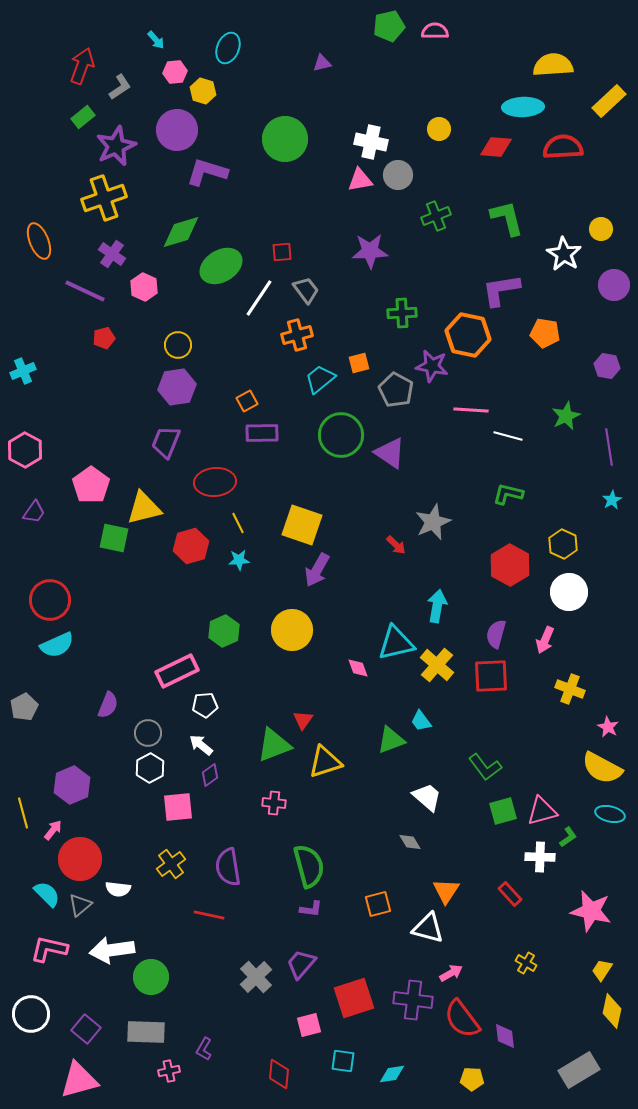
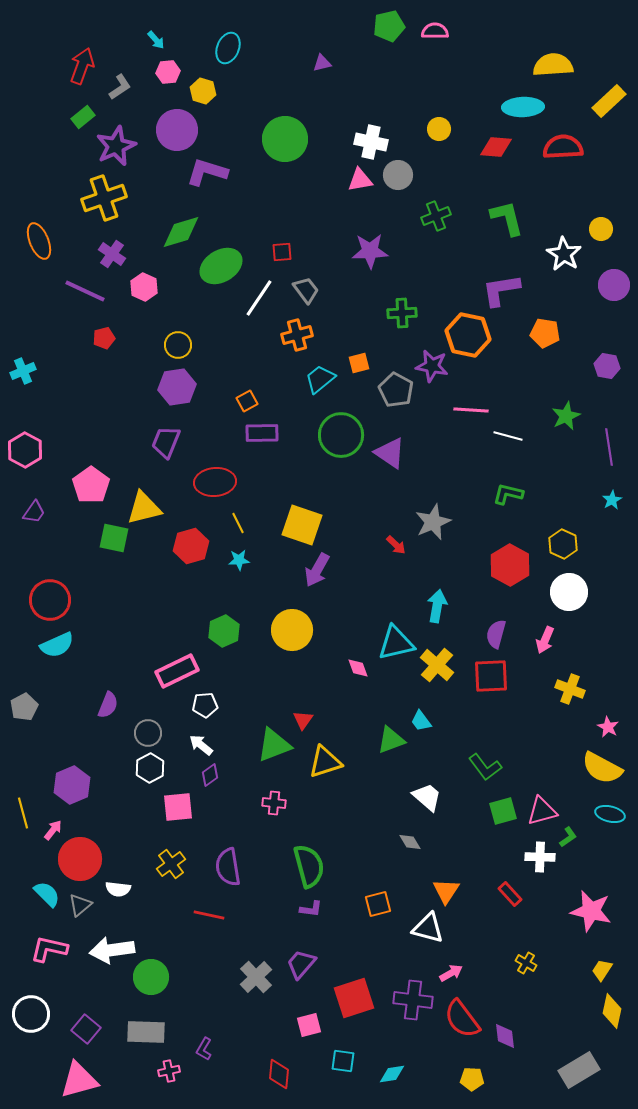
pink hexagon at (175, 72): moved 7 px left
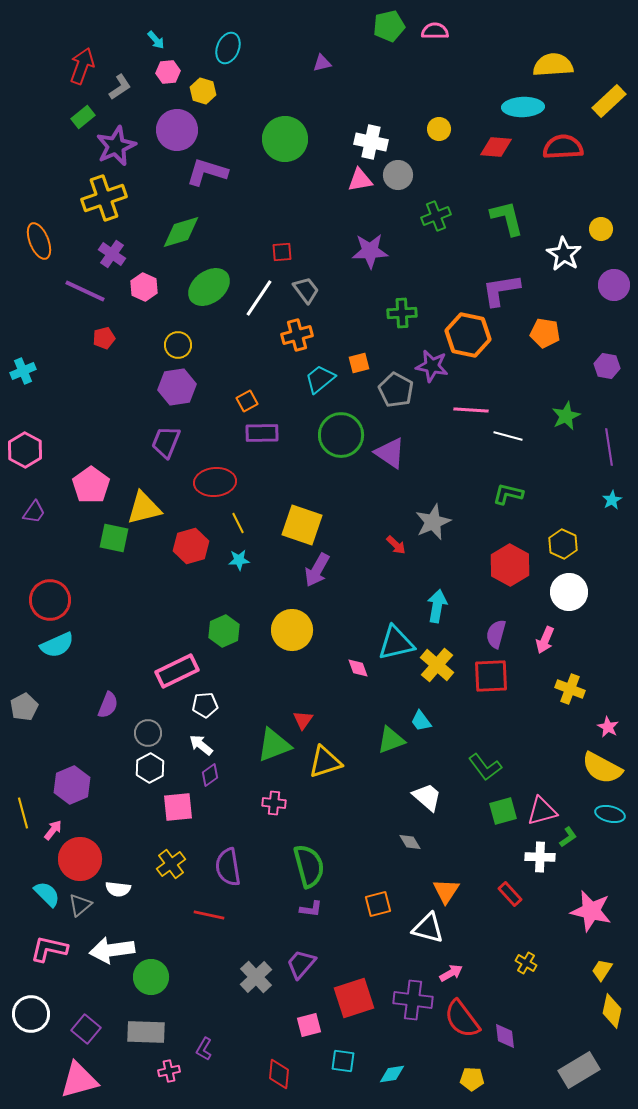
green ellipse at (221, 266): moved 12 px left, 21 px down; rotated 6 degrees counterclockwise
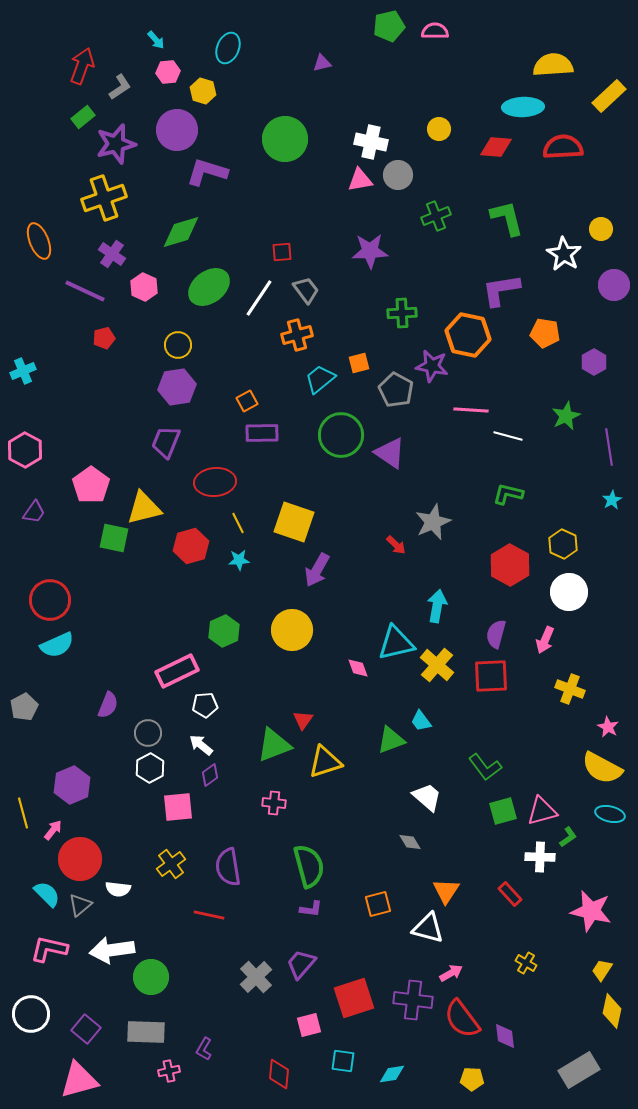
yellow rectangle at (609, 101): moved 5 px up
purple star at (116, 146): moved 2 px up; rotated 9 degrees clockwise
purple hexagon at (607, 366): moved 13 px left, 4 px up; rotated 20 degrees clockwise
yellow square at (302, 525): moved 8 px left, 3 px up
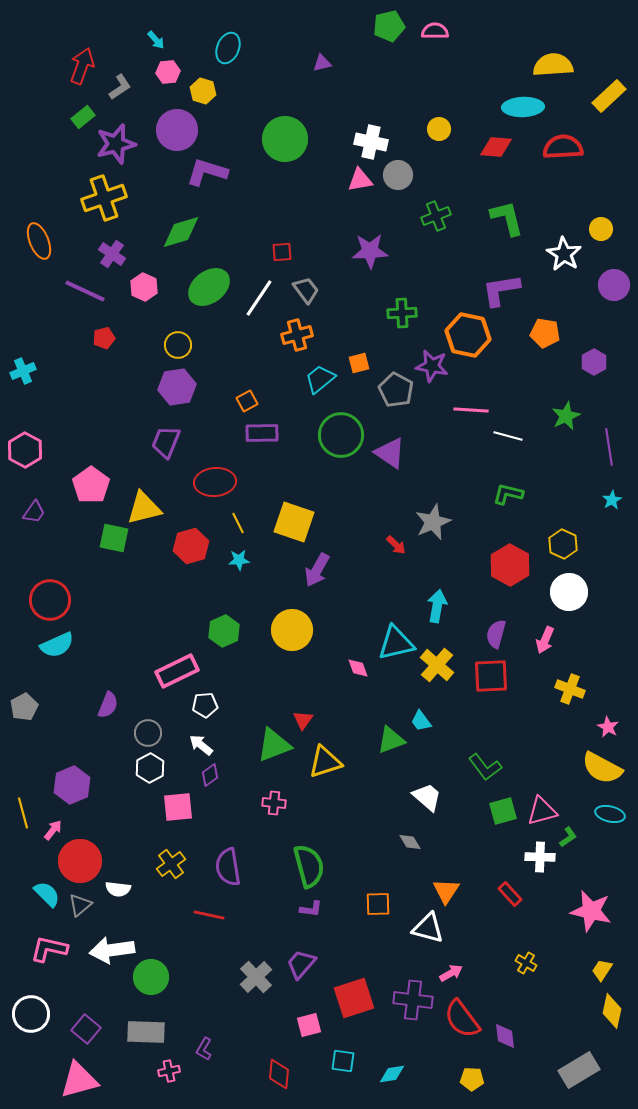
red circle at (80, 859): moved 2 px down
orange square at (378, 904): rotated 12 degrees clockwise
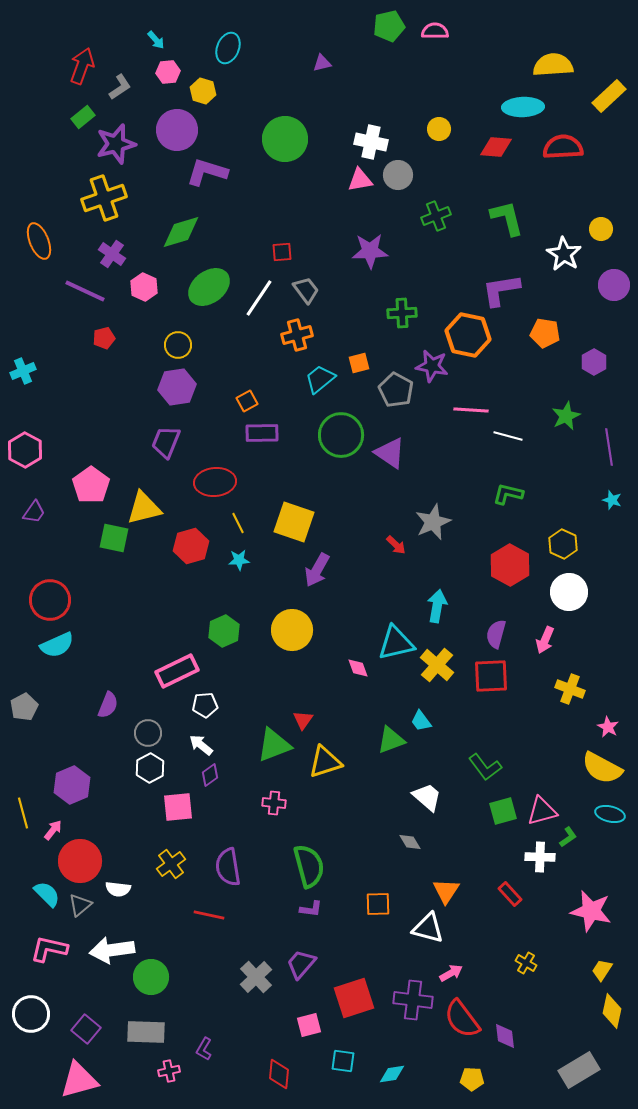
cyan star at (612, 500): rotated 24 degrees counterclockwise
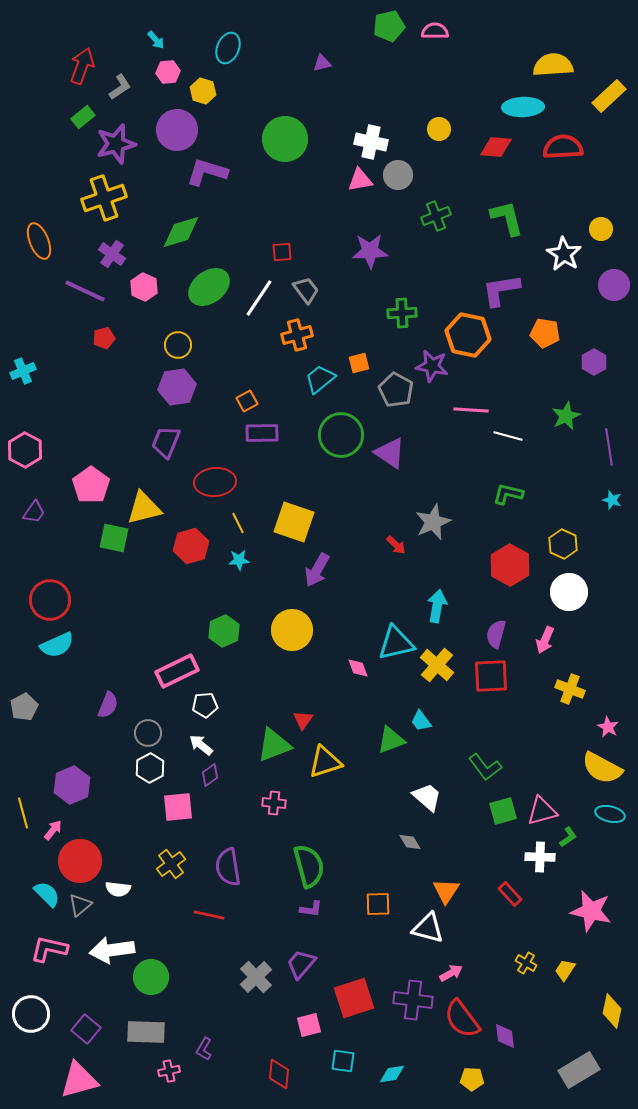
yellow trapezoid at (602, 970): moved 37 px left
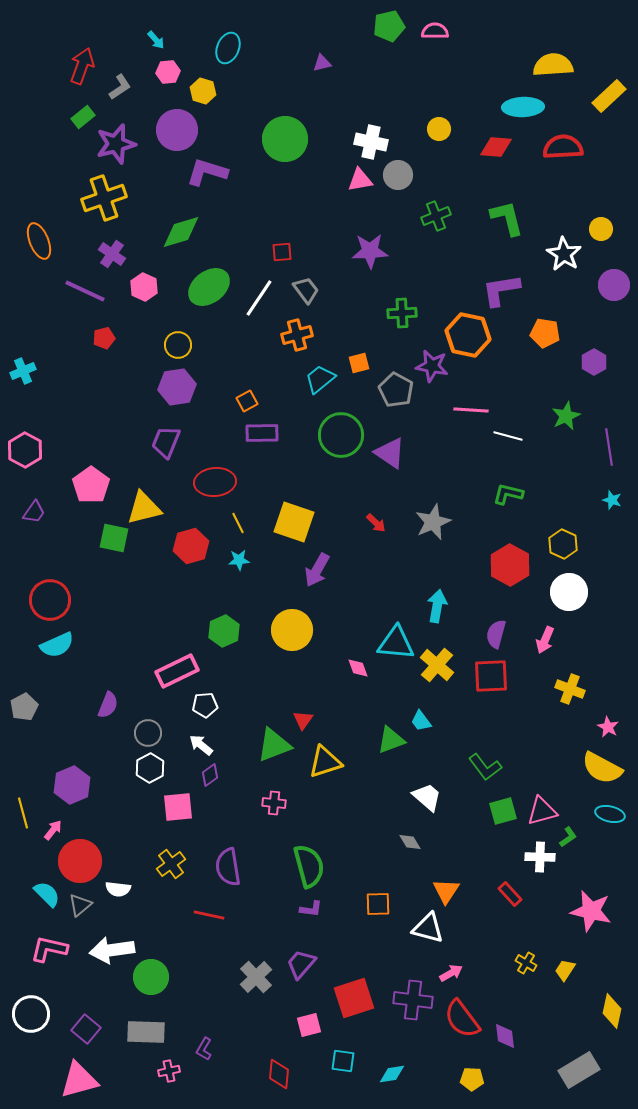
red arrow at (396, 545): moved 20 px left, 22 px up
cyan triangle at (396, 643): rotated 18 degrees clockwise
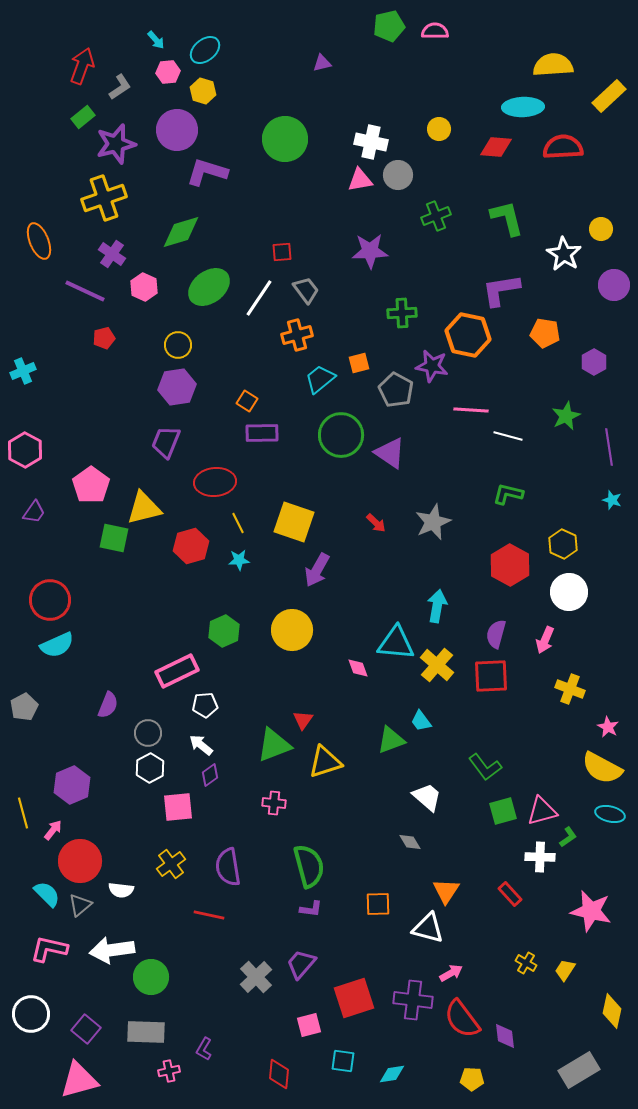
cyan ellipse at (228, 48): moved 23 px left, 2 px down; rotated 28 degrees clockwise
orange square at (247, 401): rotated 30 degrees counterclockwise
white semicircle at (118, 889): moved 3 px right, 1 px down
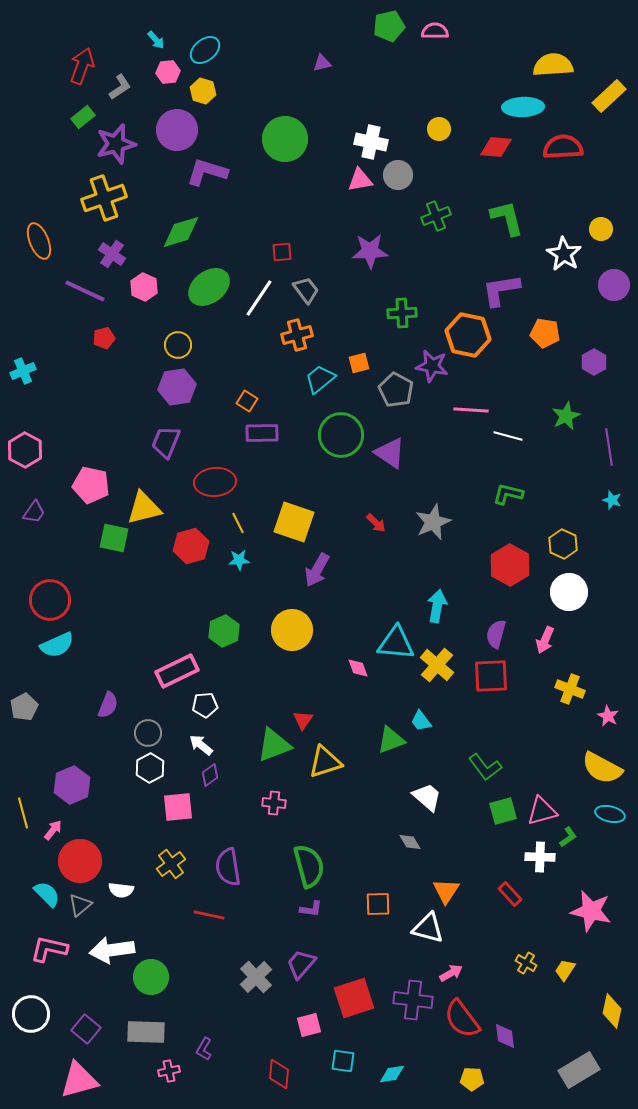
pink pentagon at (91, 485): rotated 24 degrees counterclockwise
pink star at (608, 727): moved 11 px up
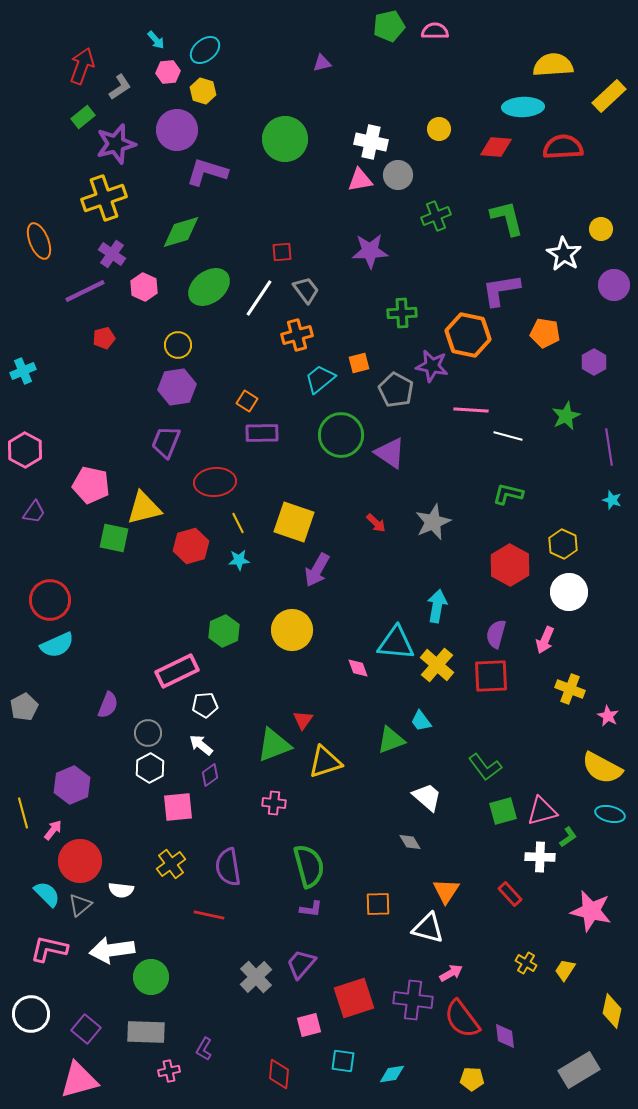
purple line at (85, 291): rotated 51 degrees counterclockwise
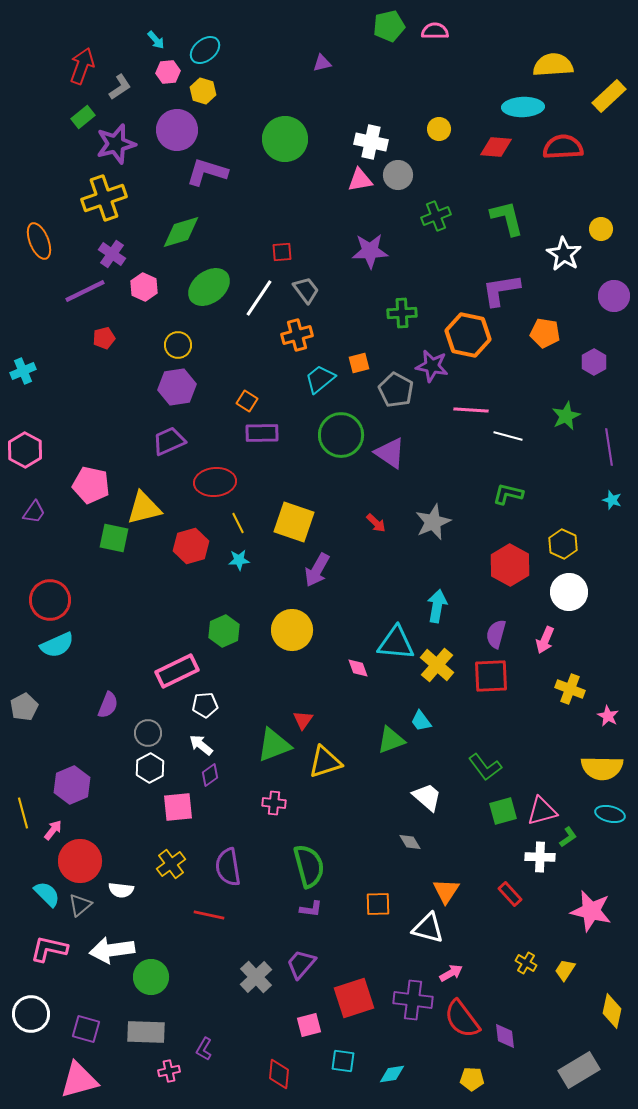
purple circle at (614, 285): moved 11 px down
purple trapezoid at (166, 442): moved 3 px right, 1 px up; rotated 44 degrees clockwise
yellow semicircle at (602, 768): rotated 27 degrees counterclockwise
purple square at (86, 1029): rotated 24 degrees counterclockwise
